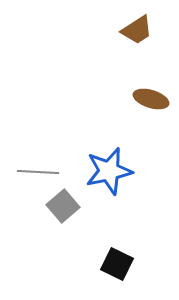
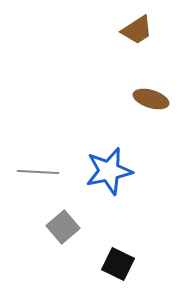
gray square: moved 21 px down
black square: moved 1 px right
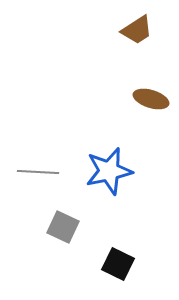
gray square: rotated 24 degrees counterclockwise
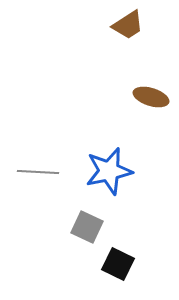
brown trapezoid: moved 9 px left, 5 px up
brown ellipse: moved 2 px up
gray square: moved 24 px right
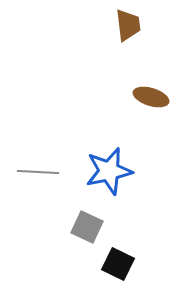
brown trapezoid: rotated 64 degrees counterclockwise
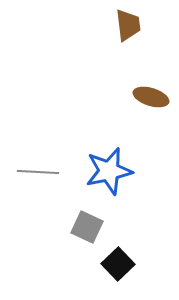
black square: rotated 20 degrees clockwise
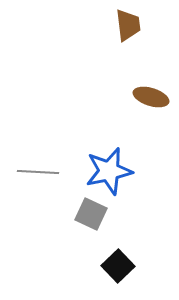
gray square: moved 4 px right, 13 px up
black square: moved 2 px down
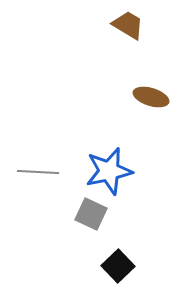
brown trapezoid: rotated 52 degrees counterclockwise
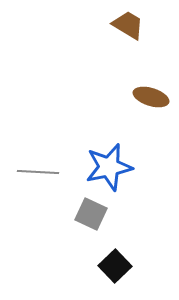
blue star: moved 4 px up
black square: moved 3 px left
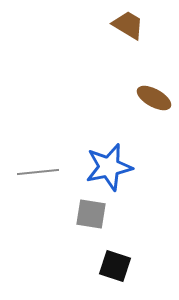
brown ellipse: moved 3 px right, 1 px down; rotated 12 degrees clockwise
gray line: rotated 9 degrees counterclockwise
gray square: rotated 16 degrees counterclockwise
black square: rotated 28 degrees counterclockwise
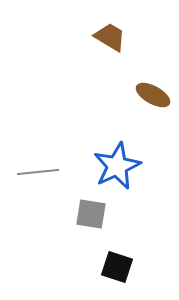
brown trapezoid: moved 18 px left, 12 px down
brown ellipse: moved 1 px left, 3 px up
blue star: moved 8 px right, 1 px up; rotated 12 degrees counterclockwise
black square: moved 2 px right, 1 px down
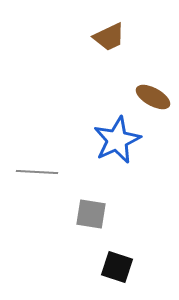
brown trapezoid: moved 1 px left; rotated 124 degrees clockwise
brown ellipse: moved 2 px down
blue star: moved 26 px up
gray line: moved 1 px left; rotated 9 degrees clockwise
